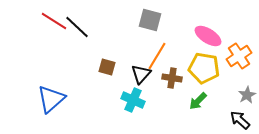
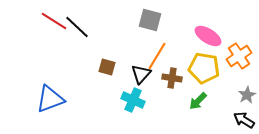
blue triangle: moved 1 px left; rotated 20 degrees clockwise
black arrow: moved 4 px right; rotated 10 degrees counterclockwise
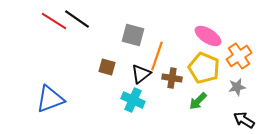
gray square: moved 17 px left, 15 px down
black line: moved 8 px up; rotated 8 degrees counterclockwise
orange line: rotated 12 degrees counterclockwise
yellow pentagon: rotated 12 degrees clockwise
black triangle: rotated 10 degrees clockwise
gray star: moved 10 px left, 8 px up; rotated 18 degrees clockwise
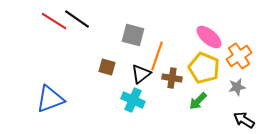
pink ellipse: moved 1 px right, 1 px down; rotated 8 degrees clockwise
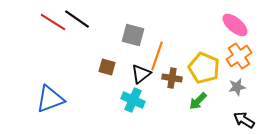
red line: moved 1 px left, 1 px down
pink ellipse: moved 26 px right, 12 px up
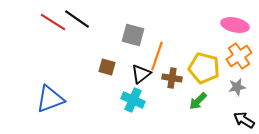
pink ellipse: rotated 28 degrees counterclockwise
yellow pentagon: rotated 8 degrees counterclockwise
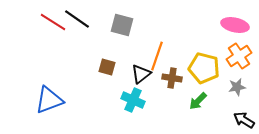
gray square: moved 11 px left, 10 px up
blue triangle: moved 1 px left, 1 px down
